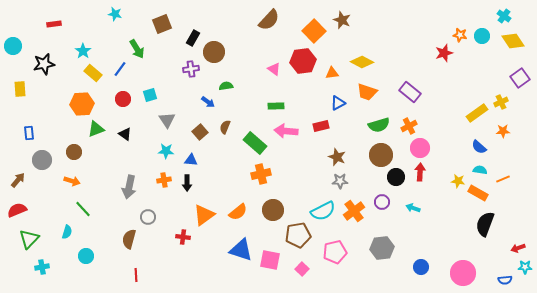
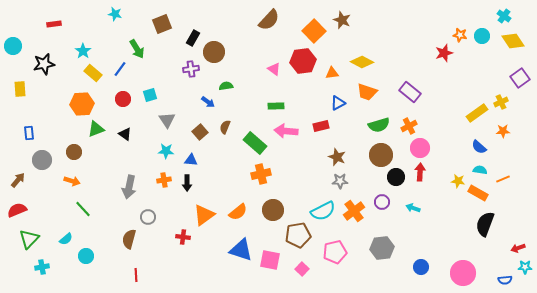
cyan semicircle at (67, 232): moved 1 px left, 7 px down; rotated 32 degrees clockwise
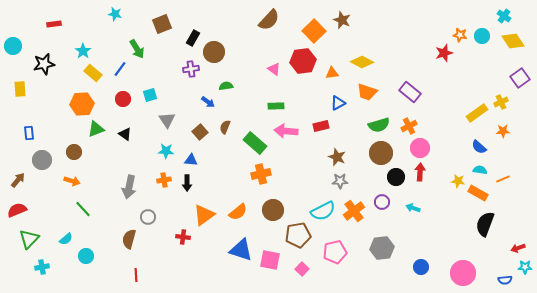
brown circle at (381, 155): moved 2 px up
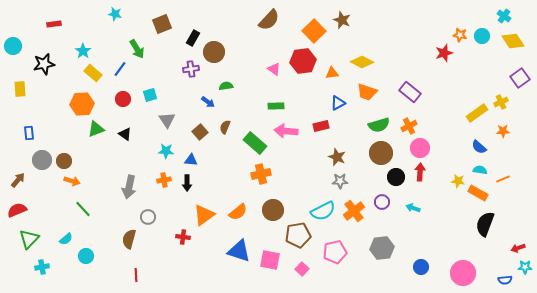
brown circle at (74, 152): moved 10 px left, 9 px down
blue triangle at (241, 250): moved 2 px left, 1 px down
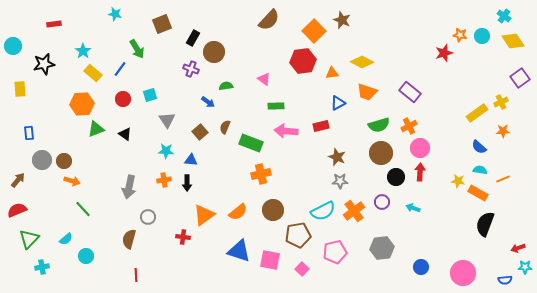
purple cross at (191, 69): rotated 28 degrees clockwise
pink triangle at (274, 69): moved 10 px left, 10 px down
green rectangle at (255, 143): moved 4 px left; rotated 20 degrees counterclockwise
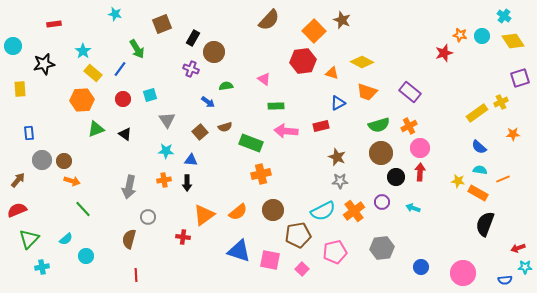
orange triangle at (332, 73): rotated 24 degrees clockwise
purple square at (520, 78): rotated 18 degrees clockwise
orange hexagon at (82, 104): moved 4 px up
brown semicircle at (225, 127): rotated 128 degrees counterclockwise
orange star at (503, 131): moved 10 px right, 3 px down
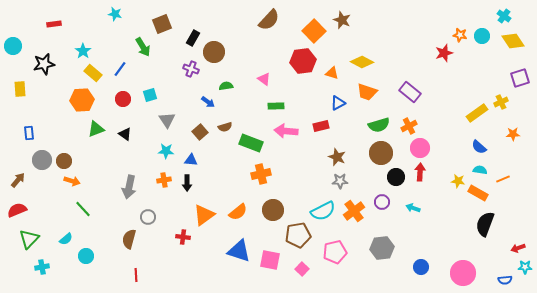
green arrow at (137, 49): moved 6 px right, 2 px up
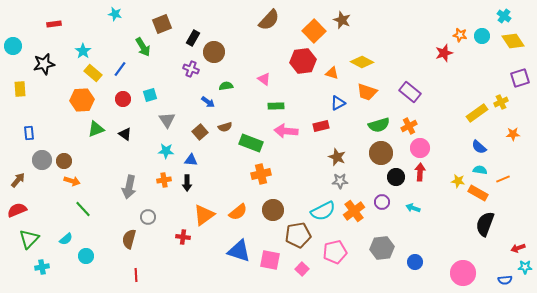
blue circle at (421, 267): moved 6 px left, 5 px up
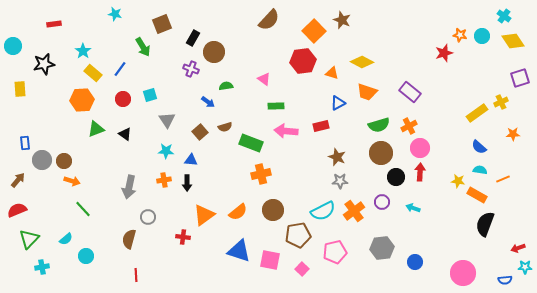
blue rectangle at (29, 133): moved 4 px left, 10 px down
orange rectangle at (478, 193): moved 1 px left, 2 px down
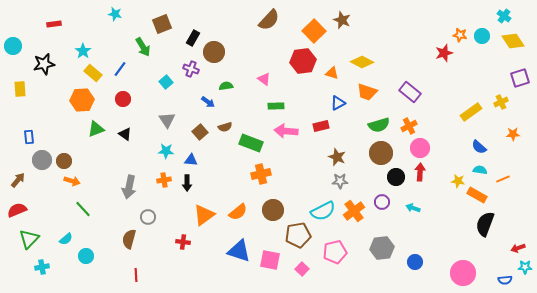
cyan square at (150, 95): moved 16 px right, 13 px up; rotated 24 degrees counterclockwise
yellow rectangle at (477, 113): moved 6 px left, 1 px up
blue rectangle at (25, 143): moved 4 px right, 6 px up
red cross at (183, 237): moved 5 px down
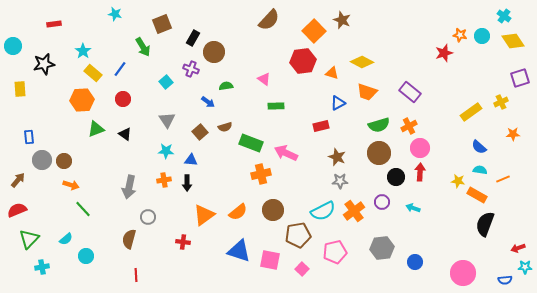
pink arrow at (286, 131): moved 22 px down; rotated 20 degrees clockwise
brown circle at (381, 153): moved 2 px left
orange arrow at (72, 181): moved 1 px left, 4 px down
